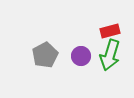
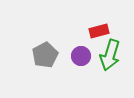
red rectangle: moved 11 px left
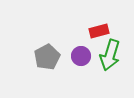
gray pentagon: moved 2 px right, 2 px down
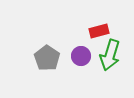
gray pentagon: moved 1 px down; rotated 10 degrees counterclockwise
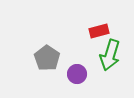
purple circle: moved 4 px left, 18 px down
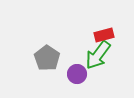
red rectangle: moved 5 px right, 4 px down
green arrow: moved 12 px left; rotated 20 degrees clockwise
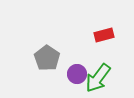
green arrow: moved 23 px down
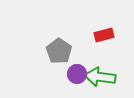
gray pentagon: moved 12 px right, 7 px up
green arrow: moved 2 px right, 1 px up; rotated 60 degrees clockwise
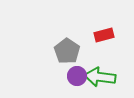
gray pentagon: moved 8 px right
purple circle: moved 2 px down
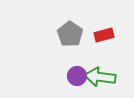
gray pentagon: moved 3 px right, 17 px up
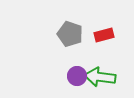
gray pentagon: rotated 15 degrees counterclockwise
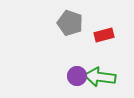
gray pentagon: moved 11 px up
